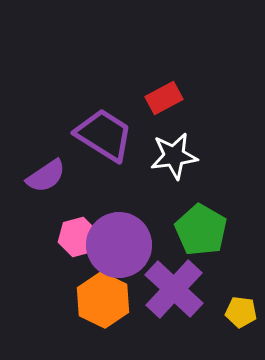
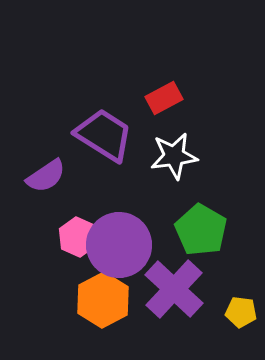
pink hexagon: rotated 21 degrees counterclockwise
orange hexagon: rotated 6 degrees clockwise
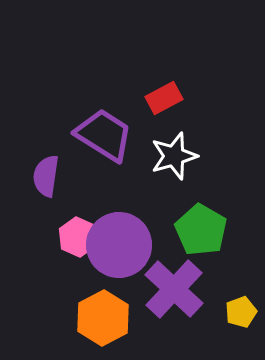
white star: rotated 9 degrees counterclockwise
purple semicircle: rotated 132 degrees clockwise
orange hexagon: moved 18 px down
yellow pentagon: rotated 28 degrees counterclockwise
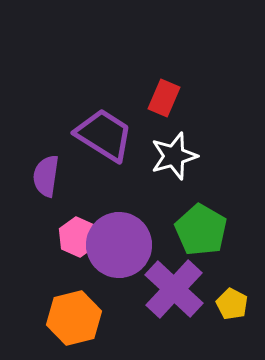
red rectangle: rotated 39 degrees counterclockwise
yellow pentagon: moved 9 px left, 8 px up; rotated 24 degrees counterclockwise
orange hexagon: moved 29 px left; rotated 14 degrees clockwise
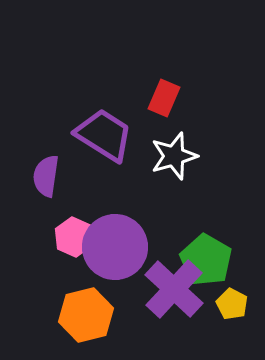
green pentagon: moved 5 px right, 30 px down
pink hexagon: moved 4 px left
purple circle: moved 4 px left, 2 px down
orange hexagon: moved 12 px right, 3 px up
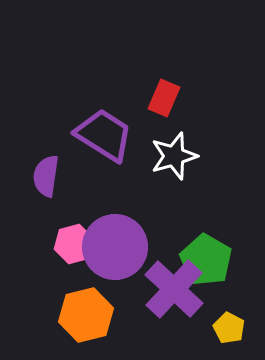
pink hexagon: moved 7 px down; rotated 21 degrees clockwise
yellow pentagon: moved 3 px left, 24 px down
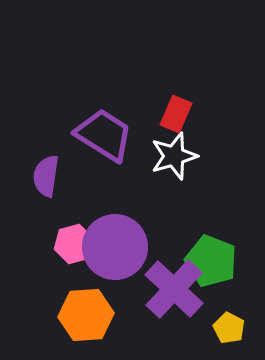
red rectangle: moved 12 px right, 16 px down
green pentagon: moved 5 px right, 1 px down; rotated 9 degrees counterclockwise
orange hexagon: rotated 10 degrees clockwise
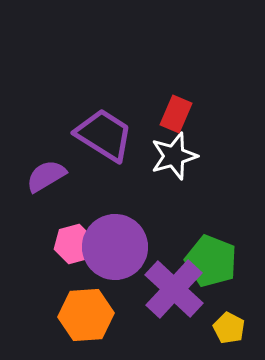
purple semicircle: rotated 51 degrees clockwise
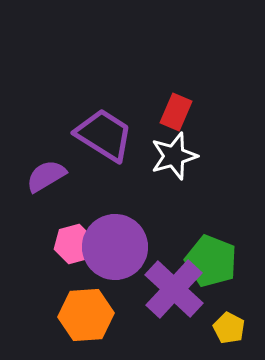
red rectangle: moved 2 px up
